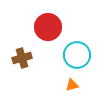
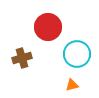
cyan circle: moved 1 px up
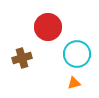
orange triangle: moved 2 px right, 2 px up
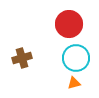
red circle: moved 21 px right, 3 px up
cyan circle: moved 1 px left, 4 px down
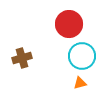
cyan circle: moved 6 px right, 2 px up
orange triangle: moved 6 px right
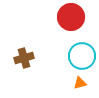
red circle: moved 2 px right, 7 px up
brown cross: moved 2 px right
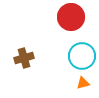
orange triangle: moved 3 px right
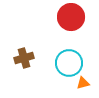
cyan circle: moved 13 px left, 7 px down
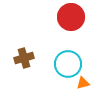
cyan circle: moved 1 px left, 1 px down
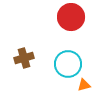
orange triangle: moved 1 px right, 2 px down
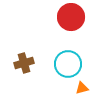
brown cross: moved 5 px down
orange triangle: moved 2 px left, 3 px down
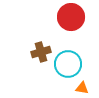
brown cross: moved 17 px right, 11 px up
orange triangle: rotated 24 degrees clockwise
